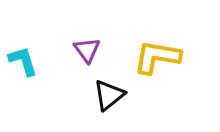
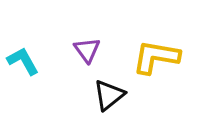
yellow L-shape: moved 1 px left
cyan L-shape: rotated 12 degrees counterclockwise
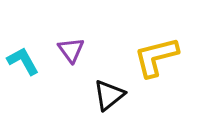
purple triangle: moved 16 px left
yellow L-shape: rotated 24 degrees counterclockwise
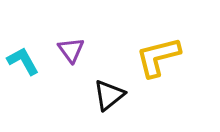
yellow L-shape: moved 2 px right
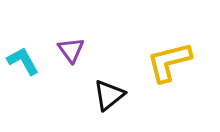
yellow L-shape: moved 11 px right, 5 px down
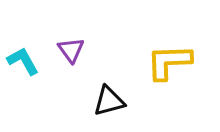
yellow L-shape: rotated 12 degrees clockwise
black triangle: moved 6 px down; rotated 24 degrees clockwise
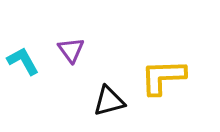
yellow L-shape: moved 6 px left, 15 px down
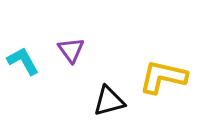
yellow L-shape: rotated 15 degrees clockwise
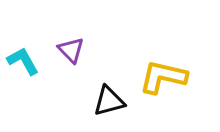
purple triangle: rotated 8 degrees counterclockwise
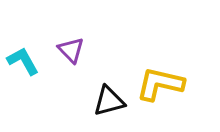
yellow L-shape: moved 3 px left, 7 px down
